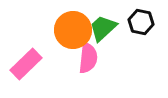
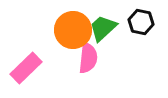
pink rectangle: moved 4 px down
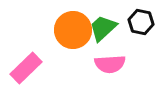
pink semicircle: moved 22 px right, 6 px down; rotated 80 degrees clockwise
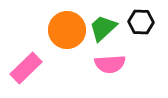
black hexagon: rotated 10 degrees counterclockwise
orange circle: moved 6 px left
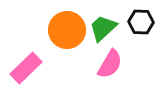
pink semicircle: rotated 56 degrees counterclockwise
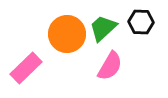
orange circle: moved 4 px down
pink semicircle: moved 2 px down
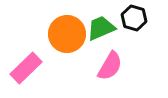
black hexagon: moved 7 px left, 4 px up; rotated 15 degrees clockwise
green trapezoid: moved 2 px left; rotated 20 degrees clockwise
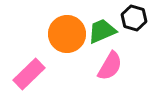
green trapezoid: moved 1 px right, 3 px down
pink rectangle: moved 3 px right, 6 px down
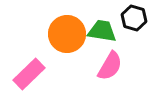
green trapezoid: rotated 32 degrees clockwise
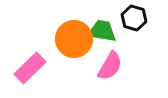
orange circle: moved 7 px right, 5 px down
pink rectangle: moved 1 px right, 6 px up
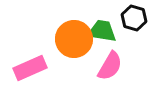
pink rectangle: rotated 20 degrees clockwise
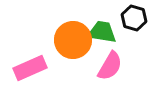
green trapezoid: moved 1 px down
orange circle: moved 1 px left, 1 px down
